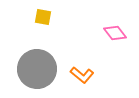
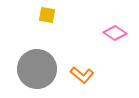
yellow square: moved 4 px right, 2 px up
pink diamond: rotated 20 degrees counterclockwise
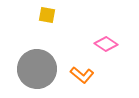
pink diamond: moved 9 px left, 11 px down
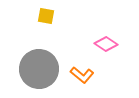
yellow square: moved 1 px left, 1 px down
gray circle: moved 2 px right
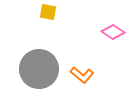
yellow square: moved 2 px right, 4 px up
pink diamond: moved 7 px right, 12 px up
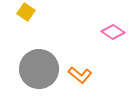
yellow square: moved 22 px left; rotated 24 degrees clockwise
orange L-shape: moved 2 px left
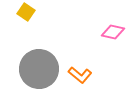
pink diamond: rotated 20 degrees counterclockwise
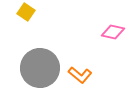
gray circle: moved 1 px right, 1 px up
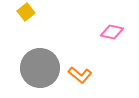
yellow square: rotated 18 degrees clockwise
pink diamond: moved 1 px left
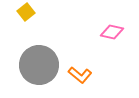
gray circle: moved 1 px left, 3 px up
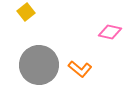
pink diamond: moved 2 px left
orange L-shape: moved 6 px up
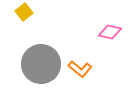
yellow square: moved 2 px left
gray circle: moved 2 px right, 1 px up
